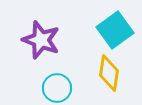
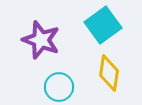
cyan square: moved 12 px left, 5 px up
cyan circle: moved 2 px right, 1 px up
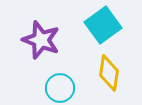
cyan circle: moved 1 px right, 1 px down
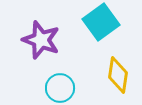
cyan square: moved 2 px left, 3 px up
yellow diamond: moved 9 px right, 2 px down
